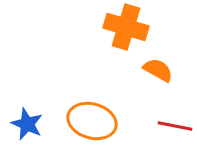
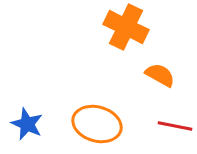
orange cross: rotated 9 degrees clockwise
orange semicircle: moved 2 px right, 5 px down
orange ellipse: moved 5 px right, 3 px down
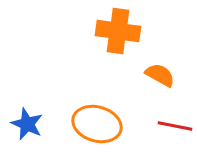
orange cross: moved 8 px left, 4 px down; rotated 18 degrees counterclockwise
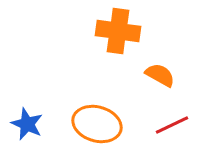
red line: moved 3 px left, 1 px up; rotated 36 degrees counterclockwise
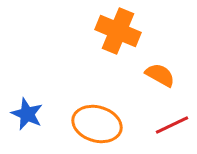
orange cross: rotated 15 degrees clockwise
blue star: moved 10 px up
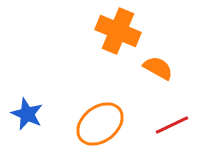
orange semicircle: moved 2 px left, 7 px up
orange ellipse: moved 3 px right; rotated 54 degrees counterclockwise
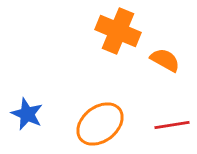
orange semicircle: moved 7 px right, 8 px up
red line: rotated 16 degrees clockwise
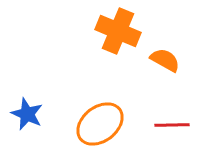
red line: rotated 8 degrees clockwise
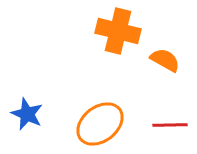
orange cross: rotated 9 degrees counterclockwise
red line: moved 2 px left
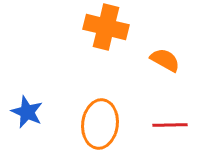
orange cross: moved 12 px left, 4 px up
blue star: moved 2 px up
orange ellipse: rotated 45 degrees counterclockwise
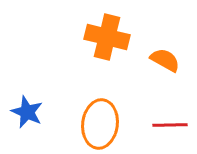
orange cross: moved 1 px right, 10 px down
